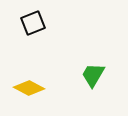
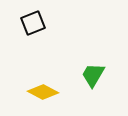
yellow diamond: moved 14 px right, 4 px down
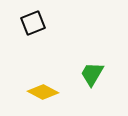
green trapezoid: moved 1 px left, 1 px up
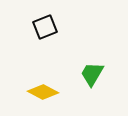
black square: moved 12 px right, 4 px down
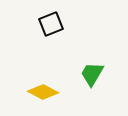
black square: moved 6 px right, 3 px up
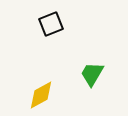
yellow diamond: moved 2 px left, 3 px down; rotated 56 degrees counterclockwise
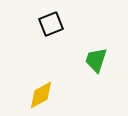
green trapezoid: moved 4 px right, 14 px up; rotated 12 degrees counterclockwise
